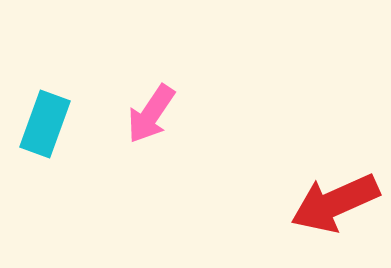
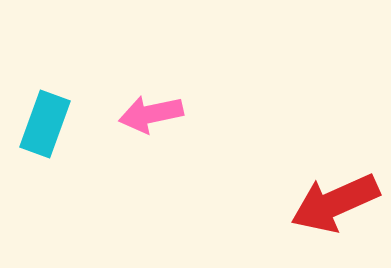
pink arrow: rotated 44 degrees clockwise
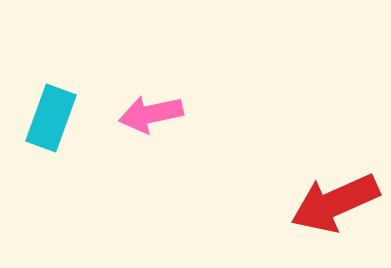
cyan rectangle: moved 6 px right, 6 px up
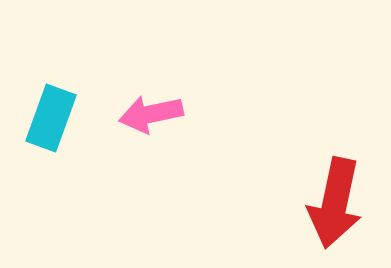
red arrow: rotated 54 degrees counterclockwise
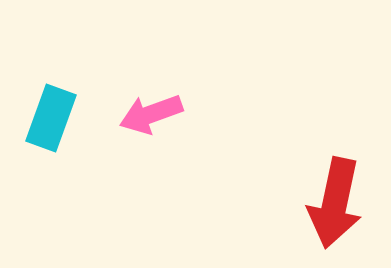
pink arrow: rotated 8 degrees counterclockwise
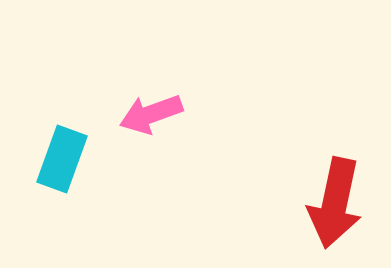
cyan rectangle: moved 11 px right, 41 px down
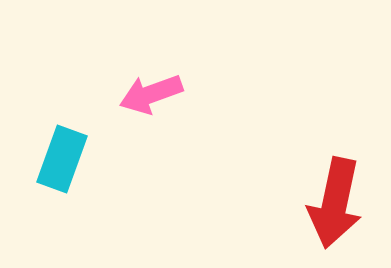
pink arrow: moved 20 px up
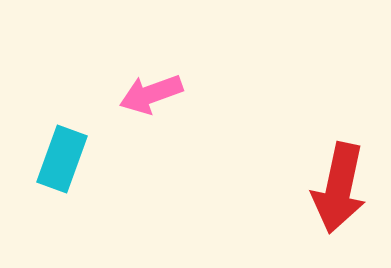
red arrow: moved 4 px right, 15 px up
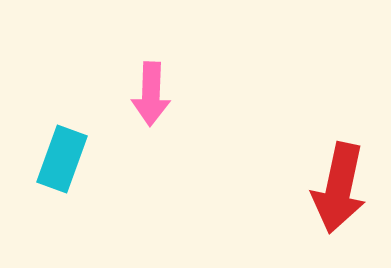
pink arrow: rotated 68 degrees counterclockwise
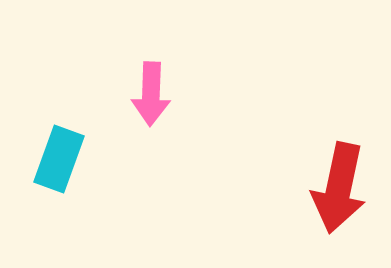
cyan rectangle: moved 3 px left
